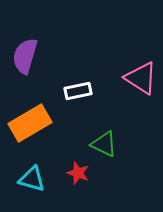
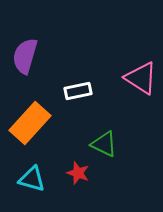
orange rectangle: rotated 18 degrees counterclockwise
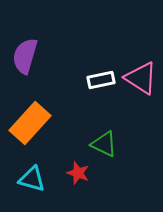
white rectangle: moved 23 px right, 11 px up
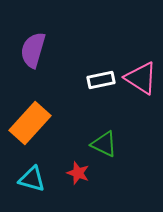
purple semicircle: moved 8 px right, 6 px up
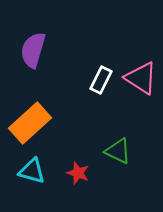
white rectangle: rotated 52 degrees counterclockwise
orange rectangle: rotated 6 degrees clockwise
green triangle: moved 14 px right, 7 px down
cyan triangle: moved 8 px up
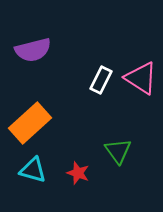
purple semicircle: rotated 120 degrees counterclockwise
green triangle: rotated 28 degrees clockwise
cyan triangle: moved 1 px right, 1 px up
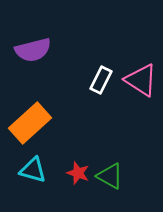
pink triangle: moved 2 px down
green triangle: moved 8 px left, 25 px down; rotated 24 degrees counterclockwise
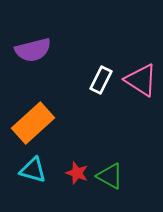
orange rectangle: moved 3 px right
red star: moved 1 px left
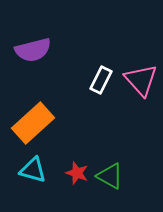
pink triangle: rotated 15 degrees clockwise
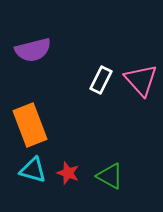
orange rectangle: moved 3 px left, 2 px down; rotated 69 degrees counterclockwise
red star: moved 9 px left
